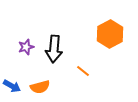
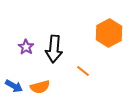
orange hexagon: moved 1 px left, 1 px up
purple star: rotated 21 degrees counterclockwise
blue arrow: moved 2 px right
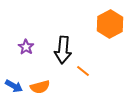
orange hexagon: moved 1 px right, 9 px up
black arrow: moved 9 px right, 1 px down
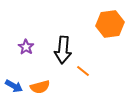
orange hexagon: rotated 20 degrees clockwise
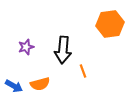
purple star: rotated 21 degrees clockwise
orange line: rotated 32 degrees clockwise
orange semicircle: moved 3 px up
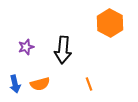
orange hexagon: moved 1 px up; rotated 24 degrees counterclockwise
orange line: moved 6 px right, 13 px down
blue arrow: moved 1 px right, 2 px up; rotated 48 degrees clockwise
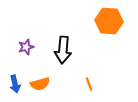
orange hexagon: moved 1 px left, 2 px up; rotated 24 degrees counterclockwise
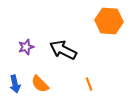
black arrow: rotated 112 degrees clockwise
orange semicircle: rotated 60 degrees clockwise
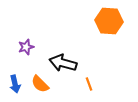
black arrow: moved 13 px down; rotated 12 degrees counterclockwise
